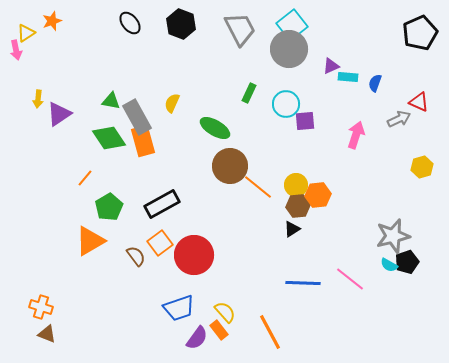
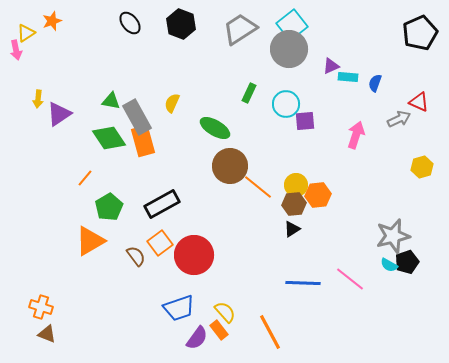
gray trapezoid at (240, 29): rotated 96 degrees counterclockwise
brown hexagon at (298, 206): moved 4 px left, 2 px up
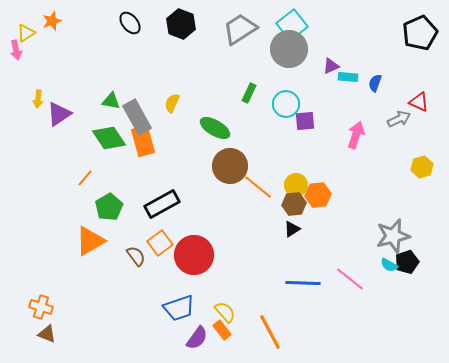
orange rectangle at (219, 330): moved 3 px right
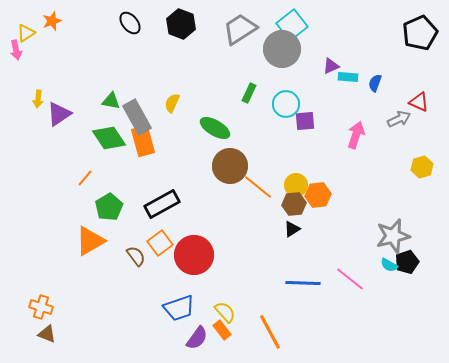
gray circle at (289, 49): moved 7 px left
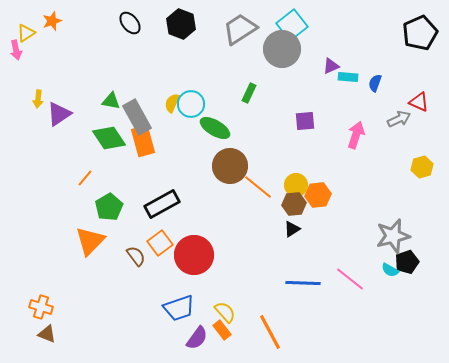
cyan circle at (286, 104): moved 95 px left
orange triangle at (90, 241): rotated 16 degrees counterclockwise
cyan semicircle at (389, 265): moved 1 px right, 5 px down
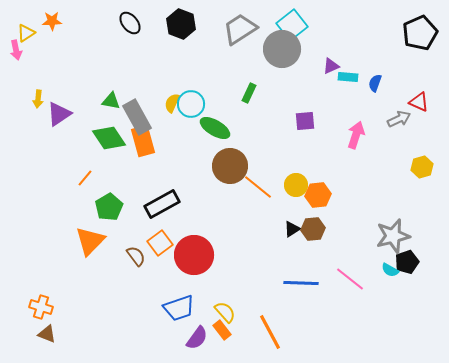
orange star at (52, 21): rotated 18 degrees clockwise
brown hexagon at (294, 204): moved 19 px right, 25 px down
blue line at (303, 283): moved 2 px left
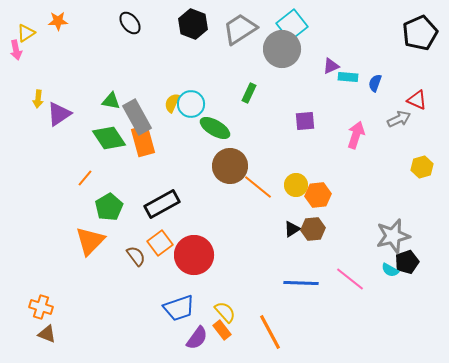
orange star at (52, 21): moved 6 px right
black hexagon at (181, 24): moved 12 px right
red triangle at (419, 102): moved 2 px left, 2 px up
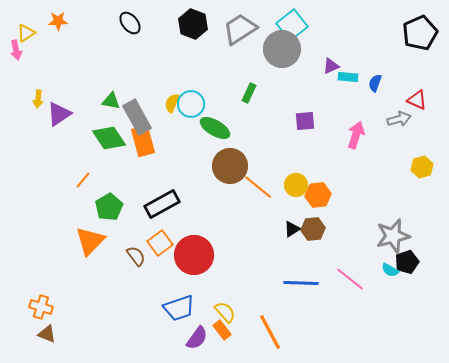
gray arrow at (399, 119): rotated 10 degrees clockwise
orange line at (85, 178): moved 2 px left, 2 px down
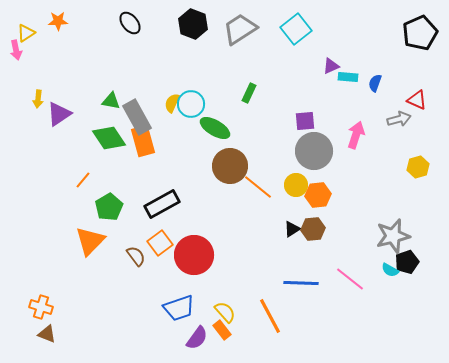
cyan square at (292, 25): moved 4 px right, 4 px down
gray circle at (282, 49): moved 32 px right, 102 px down
yellow hexagon at (422, 167): moved 4 px left
orange line at (270, 332): moved 16 px up
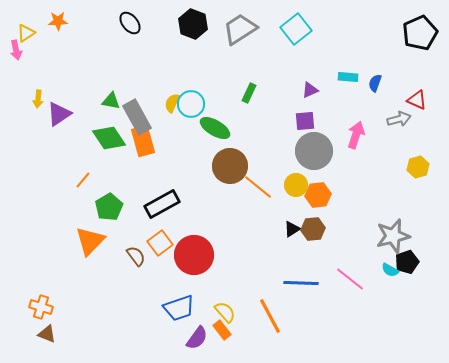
purple triangle at (331, 66): moved 21 px left, 24 px down
